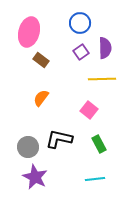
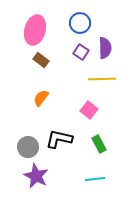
pink ellipse: moved 6 px right, 2 px up
purple square: rotated 21 degrees counterclockwise
purple star: moved 1 px right, 1 px up
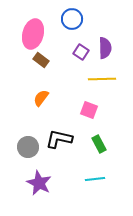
blue circle: moved 8 px left, 4 px up
pink ellipse: moved 2 px left, 4 px down
pink square: rotated 18 degrees counterclockwise
purple star: moved 3 px right, 7 px down
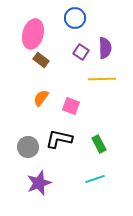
blue circle: moved 3 px right, 1 px up
pink square: moved 18 px left, 4 px up
cyan line: rotated 12 degrees counterclockwise
purple star: rotated 25 degrees clockwise
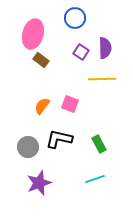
orange semicircle: moved 1 px right, 8 px down
pink square: moved 1 px left, 2 px up
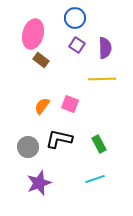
purple square: moved 4 px left, 7 px up
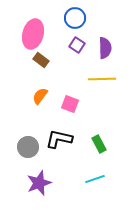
orange semicircle: moved 2 px left, 10 px up
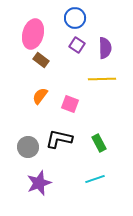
green rectangle: moved 1 px up
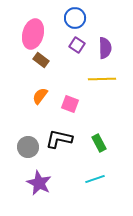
purple star: rotated 25 degrees counterclockwise
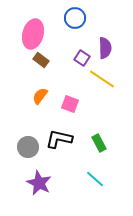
purple square: moved 5 px right, 13 px down
yellow line: rotated 36 degrees clockwise
cyan line: rotated 60 degrees clockwise
